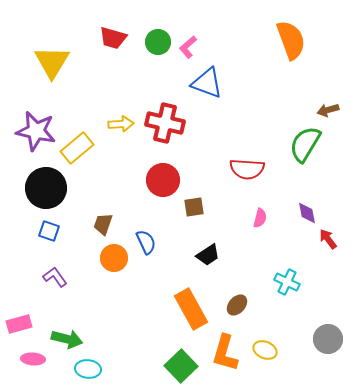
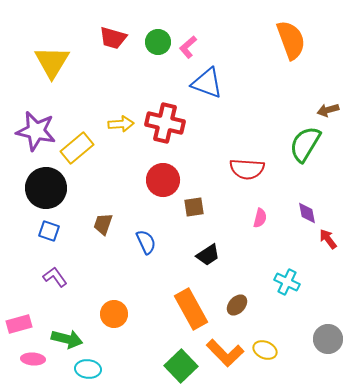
orange circle: moved 56 px down
orange L-shape: rotated 60 degrees counterclockwise
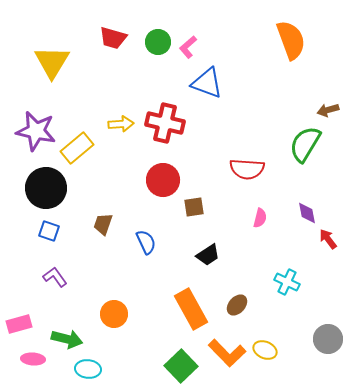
orange L-shape: moved 2 px right
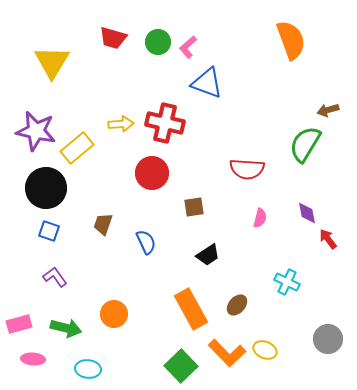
red circle: moved 11 px left, 7 px up
green arrow: moved 1 px left, 11 px up
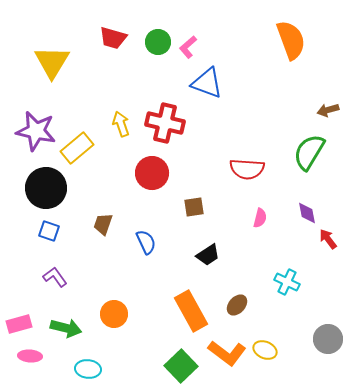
yellow arrow: rotated 105 degrees counterclockwise
green semicircle: moved 4 px right, 8 px down
orange rectangle: moved 2 px down
orange L-shape: rotated 9 degrees counterclockwise
pink ellipse: moved 3 px left, 3 px up
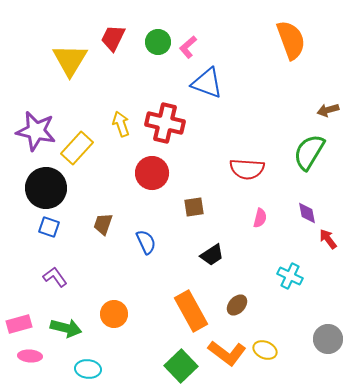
red trapezoid: rotated 100 degrees clockwise
yellow triangle: moved 18 px right, 2 px up
yellow rectangle: rotated 8 degrees counterclockwise
blue square: moved 4 px up
black trapezoid: moved 4 px right
cyan cross: moved 3 px right, 6 px up
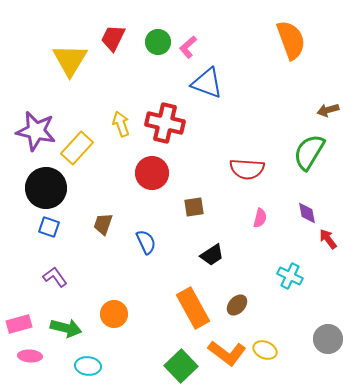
orange rectangle: moved 2 px right, 3 px up
cyan ellipse: moved 3 px up
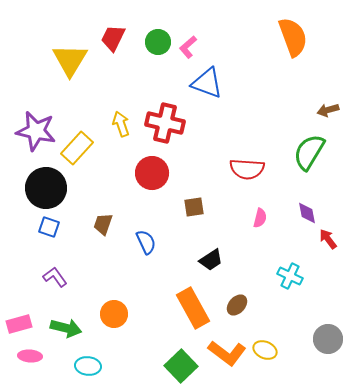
orange semicircle: moved 2 px right, 3 px up
black trapezoid: moved 1 px left, 5 px down
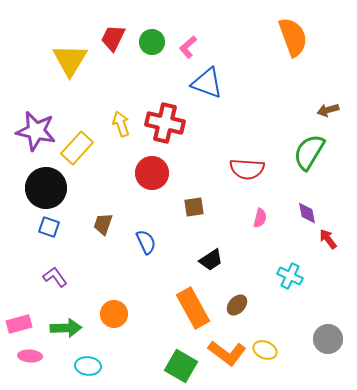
green circle: moved 6 px left
green arrow: rotated 16 degrees counterclockwise
green square: rotated 16 degrees counterclockwise
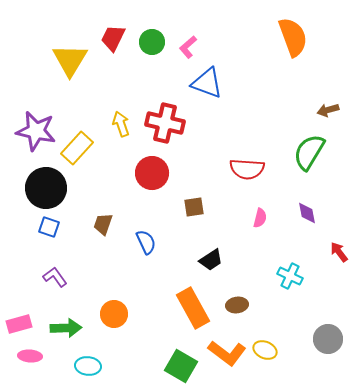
red arrow: moved 11 px right, 13 px down
brown ellipse: rotated 40 degrees clockwise
